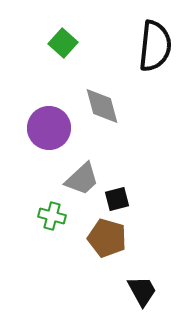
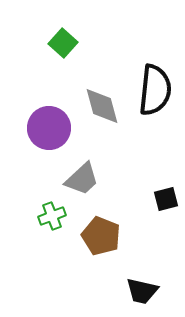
black semicircle: moved 44 px down
black square: moved 49 px right
green cross: rotated 36 degrees counterclockwise
brown pentagon: moved 6 px left, 2 px up; rotated 6 degrees clockwise
black trapezoid: rotated 132 degrees clockwise
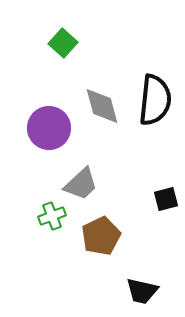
black semicircle: moved 10 px down
gray trapezoid: moved 1 px left, 5 px down
brown pentagon: rotated 24 degrees clockwise
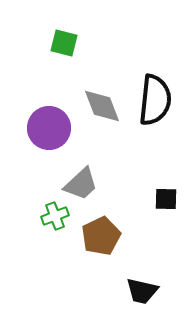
green square: moved 1 px right; rotated 28 degrees counterclockwise
gray diamond: rotated 6 degrees counterclockwise
black square: rotated 15 degrees clockwise
green cross: moved 3 px right
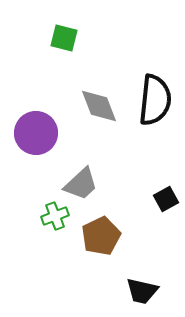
green square: moved 5 px up
gray diamond: moved 3 px left
purple circle: moved 13 px left, 5 px down
black square: rotated 30 degrees counterclockwise
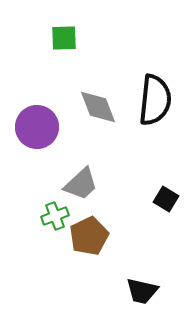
green square: rotated 16 degrees counterclockwise
gray diamond: moved 1 px left, 1 px down
purple circle: moved 1 px right, 6 px up
black square: rotated 30 degrees counterclockwise
brown pentagon: moved 12 px left
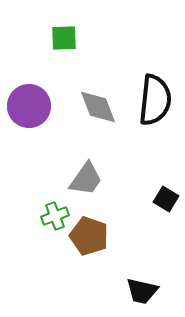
purple circle: moved 8 px left, 21 px up
gray trapezoid: moved 5 px right, 5 px up; rotated 12 degrees counterclockwise
brown pentagon: rotated 27 degrees counterclockwise
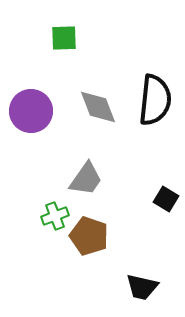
purple circle: moved 2 px right, 5 px down
black trapezoid: moved 4 px up
